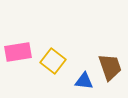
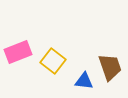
pink rectangle: rotated 12 degrees counterclockwise
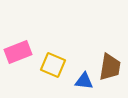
yellow square: moved 4 px down; rotated 15 degrees counterclockwise
brown trapezoid: rotated 28 degrees clockwise
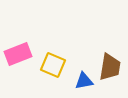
pink rectangle: moved 2 px down
blue triangle: rotated 18 degrees counterclockwise
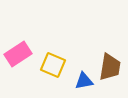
pink rectangle: rotated 12 degrees counterclockwise
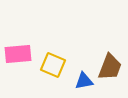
pink rectangle: rotated 28 degrees clockwise
brown trapezoid: rotated 12 degrees clockwise
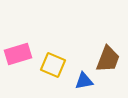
pink rectangle: rotated 12 degrees counterclockwise
brown trapezoid: moved 2 px left, 8 px up
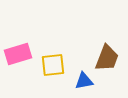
brown trapezoid: moved 1 px left, 1 px up
yellow square: rotated 30 degrees counterclockwise
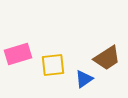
brown trapezoid: rotated 36 degrees clockwise
blue triangle: moved 2 px up; rotated 24 degrees counterclockwise
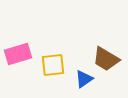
brown trapezoid: moved 1 px left, 1 px down; rotated 64 degrees clockwise
